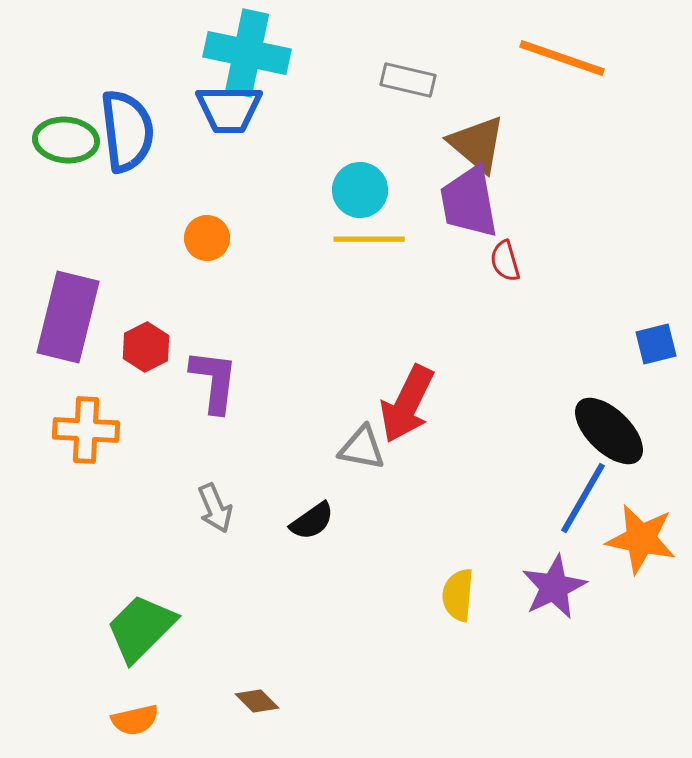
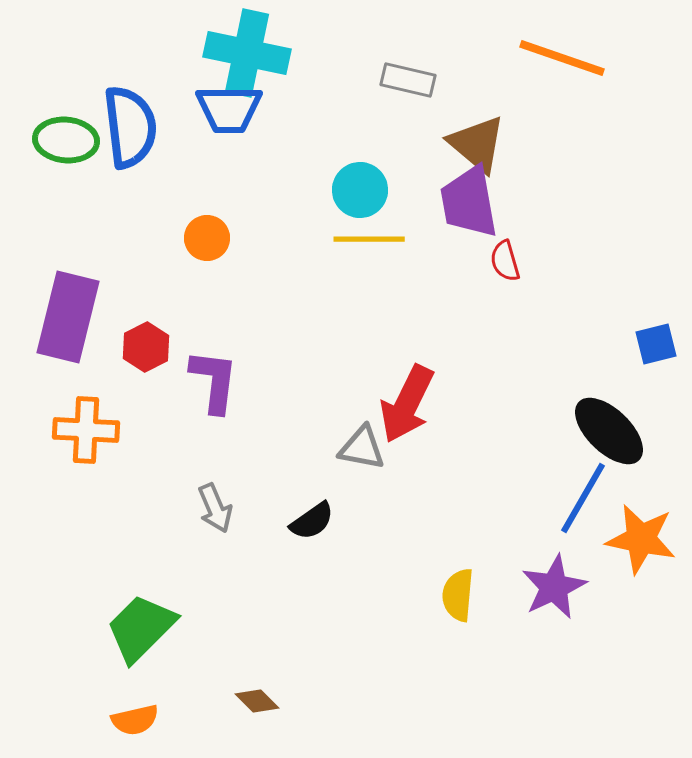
blue semicircle: moved 3 px right, 4 px up
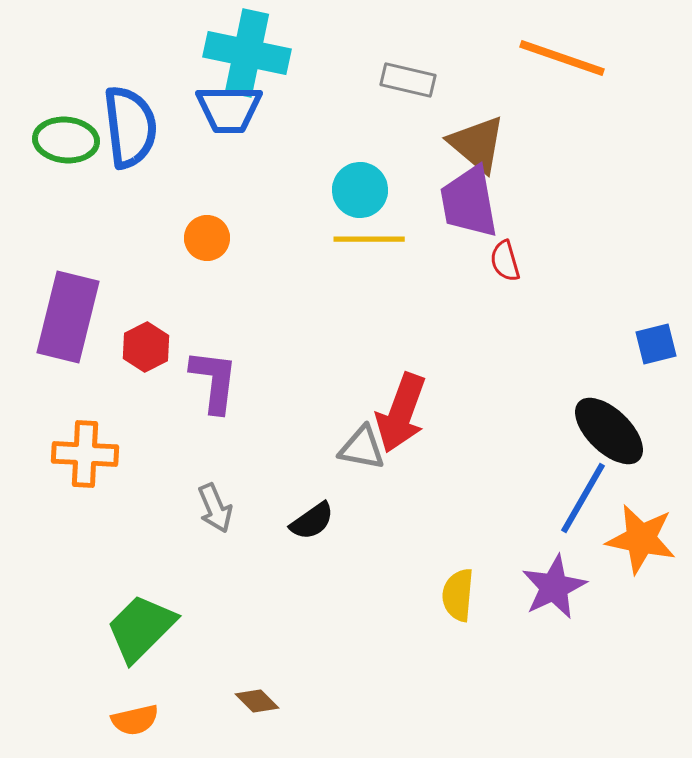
red arrow: moved 6 px left, 9 px down; rotated 6 degrees counterclockwise
orange cross: moved 1 px left, 24 px down
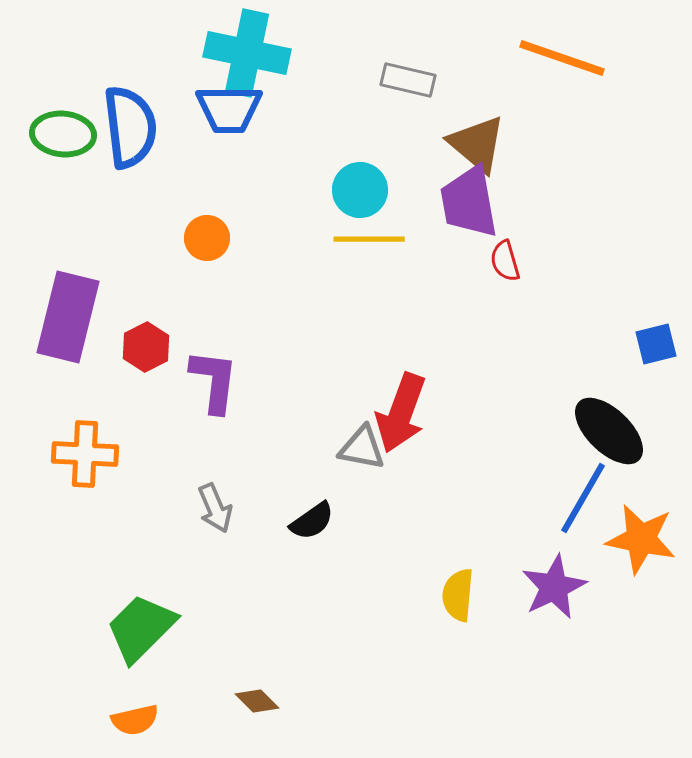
green ellipse: moved 3 px left, 6 px up
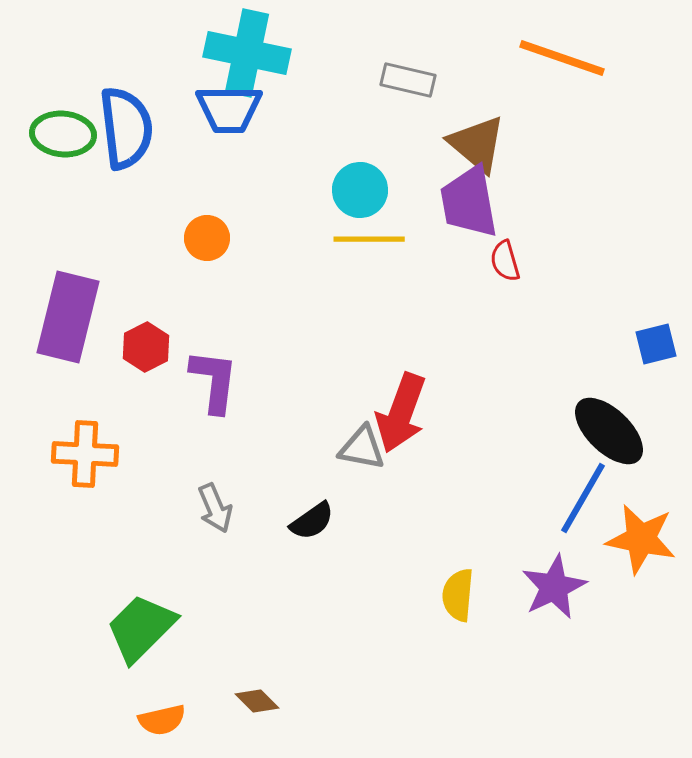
blue semicircle: moved 4 px left, 1 px down
orange semicircle: moved 27 px right
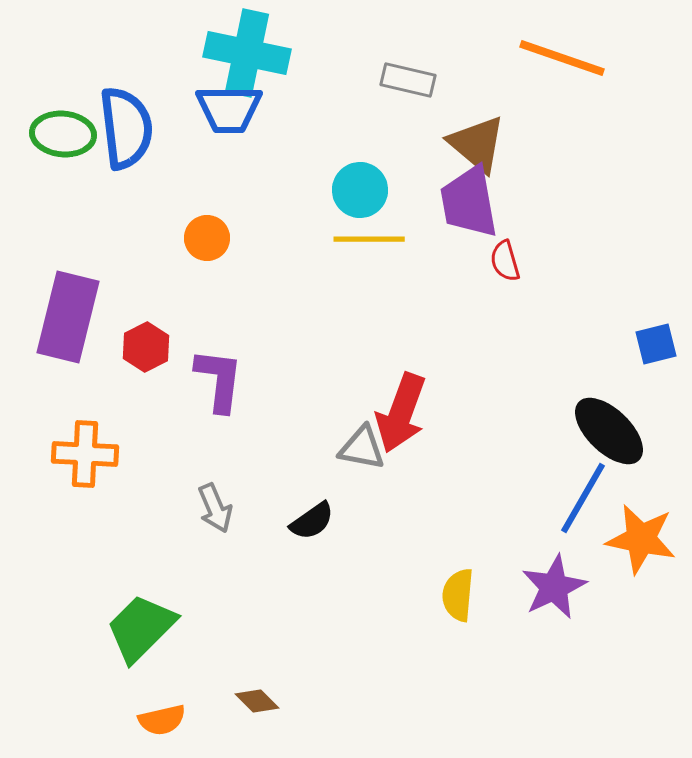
purple L-shape: moved 5 px right, 1 px up
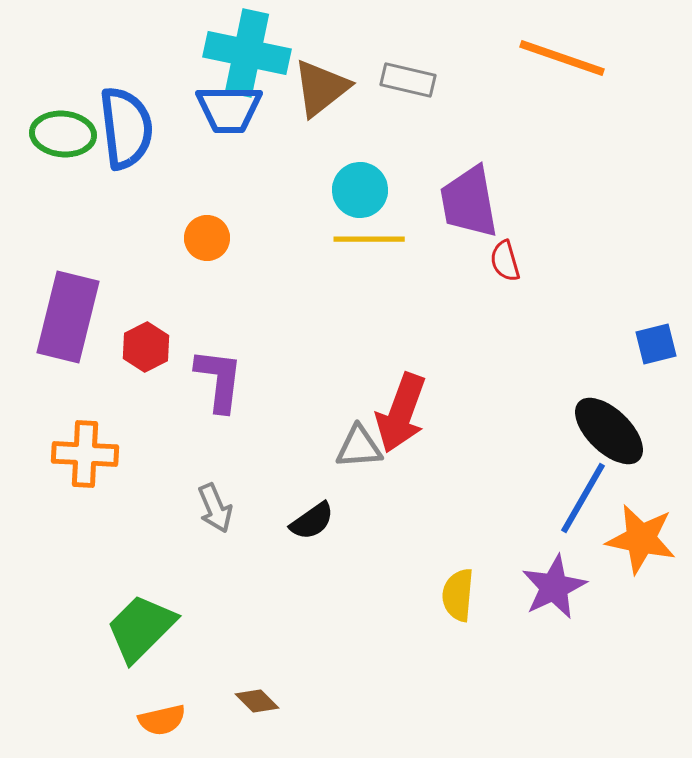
brown triangle: moved 156 px left, 56 px up; rotated 42 degrees clockwise
gray triangle: moved 3 px left, 1 px up; rotated 15 degrees counterclockwise
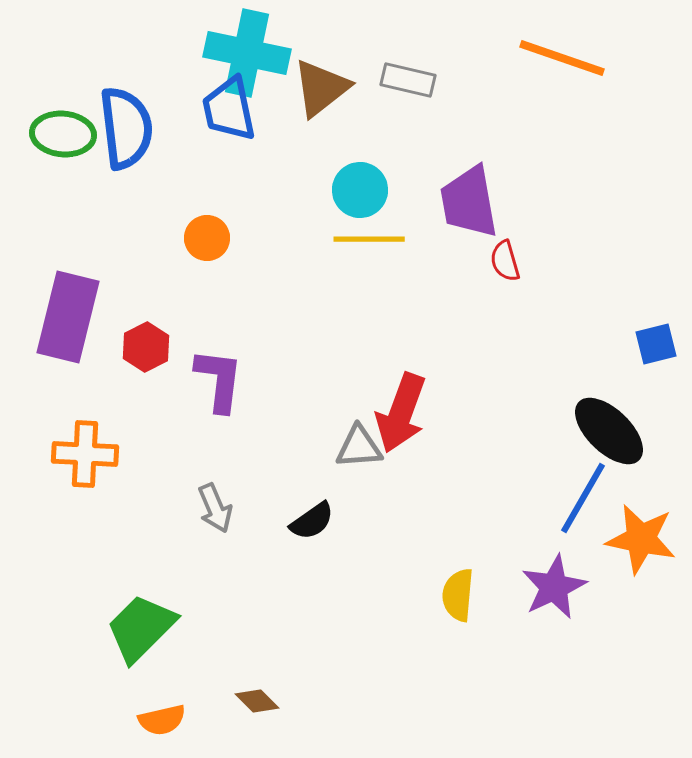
blue trapezoid: rotated 78 degrees clockwise
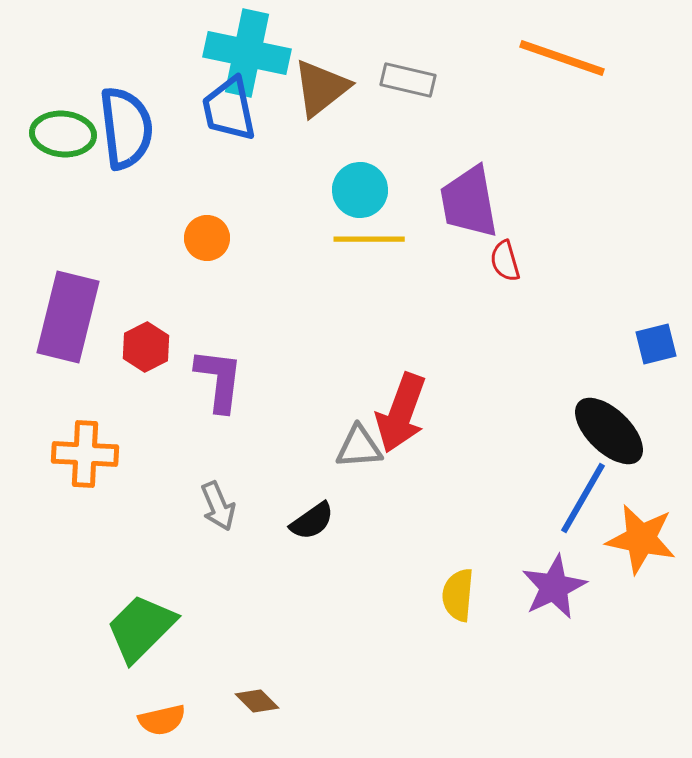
gray arrow: moved 3 px right, 2 px up
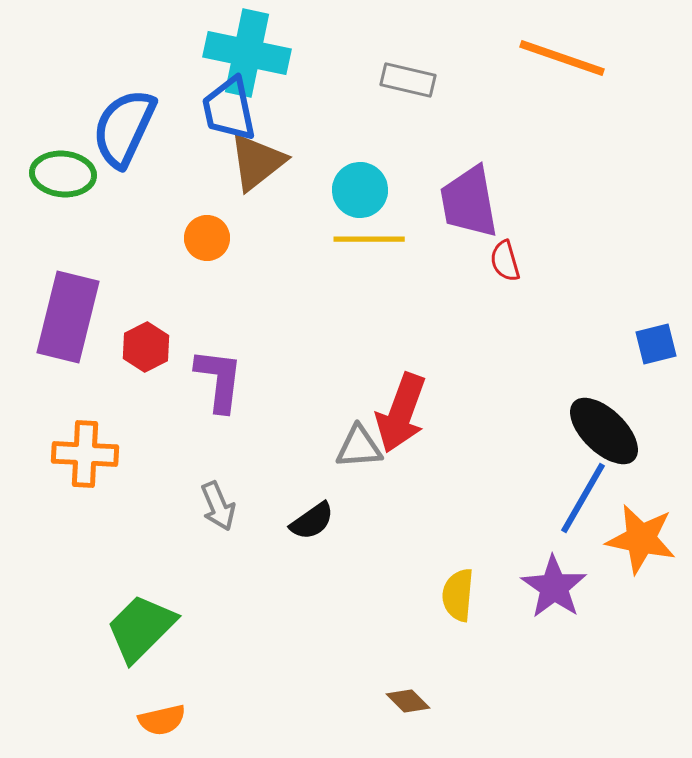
brown triangle: moved 64 px left, 74 px down
blue semicircle: moved 2 px left; rotated 148 degrees counterclockwise
green ellipse: moved 40 px down
black ellipse: moved 5 px left
purple star: rotated 12 degrees counterclockwise
brown diamond: moved 151 px right
